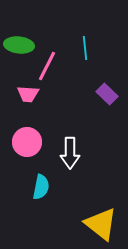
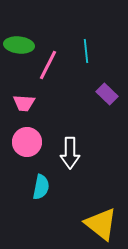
cyan line: moved 1 px right, 3 px down
pink line: moved 1 px right, 1 px up
pink trapezoid: moved 4 px left, 9 px down
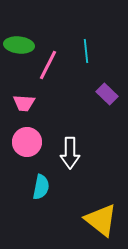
yellow triangle: moved 4 px up
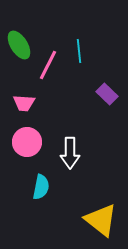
green ellipse: rotated 52 degrees clockwise
cyan line: moved 7 px left
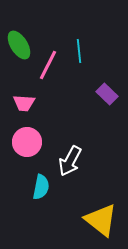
white arrow: moved 8 px down; rotated 28 degrees clockwise
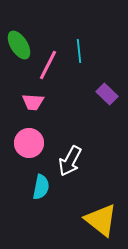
pink trapezoid: moved 9 px right, 1 px up
pink circle: moved 2 px right, 1 px down
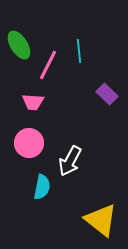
cyan semicircle: moved 1 px right
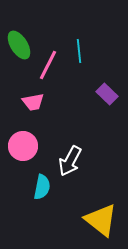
pink trapezoid: rotated 15 degrees counterclockwise
pink circle: moved 6 px left, 3 px down
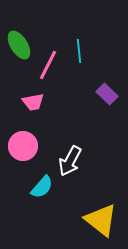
cyan semicircle: rotated 30 degrees clockwise
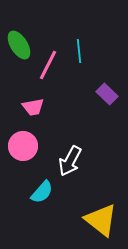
pink trapezoid: moved 5 px down
cyan semicircle: moved 5 px down
